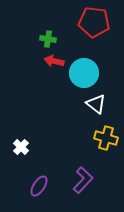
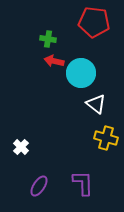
cyan circle: moved 3 px left
purple L-shape: moved 3 px down; rotated 44 degrees counterclockwise
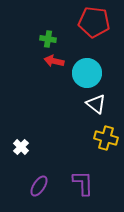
cyan circle: moved 6 px right
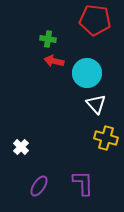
red pentagon: moved 1 px right, 2 px up
white triangle: rotated 10 degrees clockwise
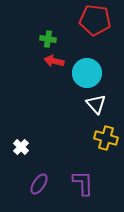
purple ellipse: moved 2 px up
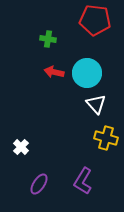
red arrow: moved 11 px down
purple L-shape: moved 2 px up; rotated 148 degrees counterclockwise
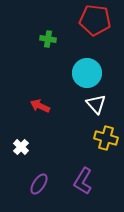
red arrow: moved 14 px left, 34 px down; rotated 12 degrees clockwise
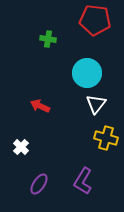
white triangle: rotated 20 degrees clockwise
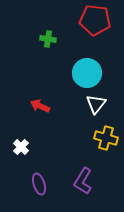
purple ellipse: rotated 50 degrees counterclockwise
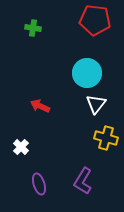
green cross: moved 15 px left, 11 px up
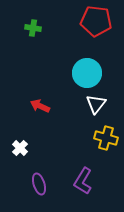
red pentagon: moved 1 px right, 1 px down
white cross: moved 1 px left, 1 px down
